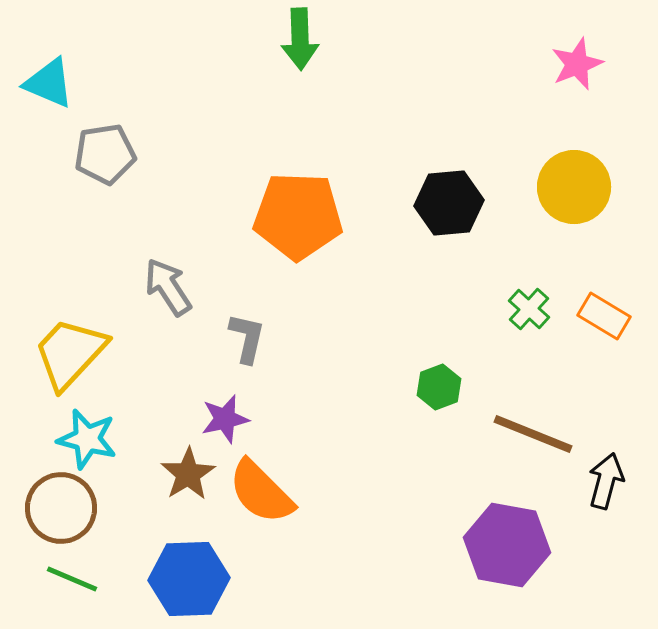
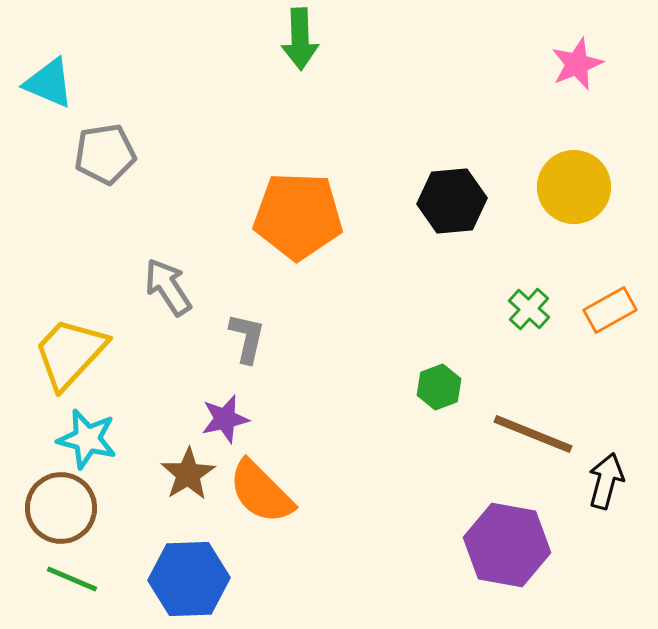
black hexagon: moved 3 px right, 2 px up
orange rectangle: moved 6 px right, 6 px up; rotated 60 degrees counterclockwise
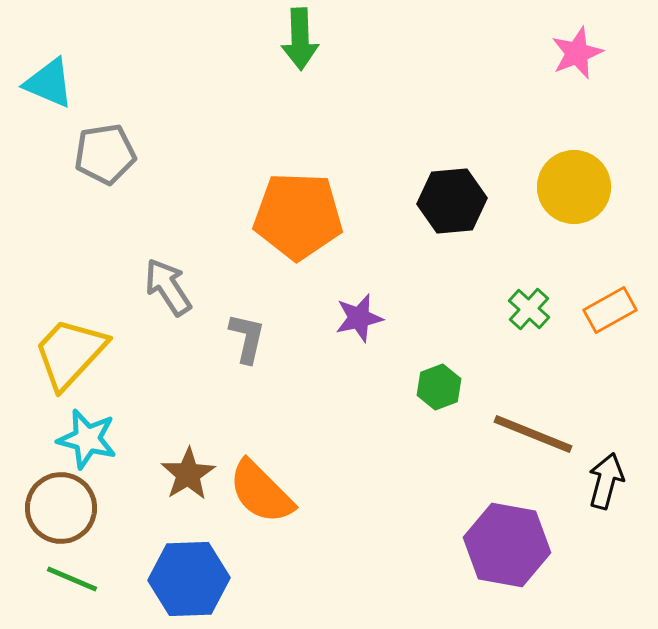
pink star: moved 11 px up
purple star: moved 134 px right, 101 px up
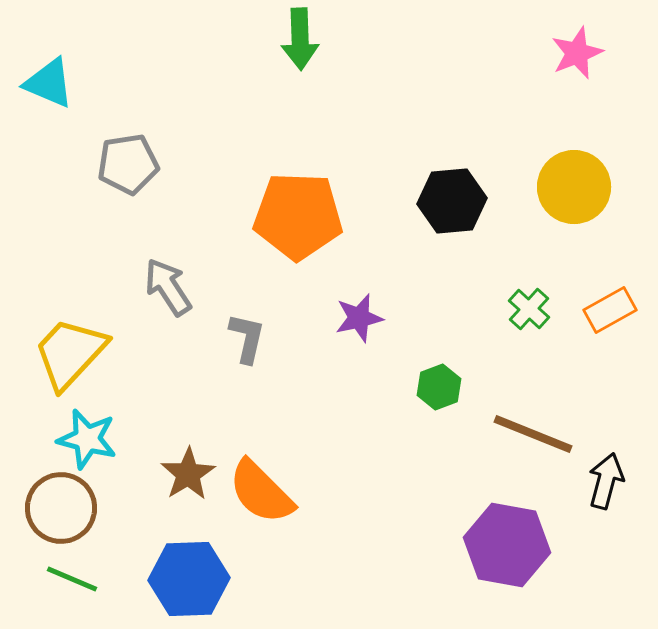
gray pentagon: moved 23 px right, 10 px down
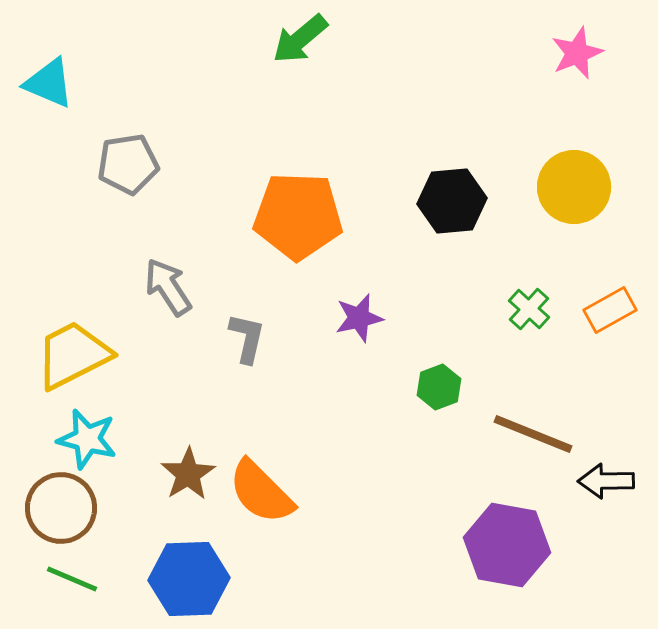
green arrow: rotated 52 degrees clockwise
yellow trapezoid: moved 3 px right, 2 px down; rotated 20 degrees clockwise
black arrow: rotated 106 degrees counterclockwise
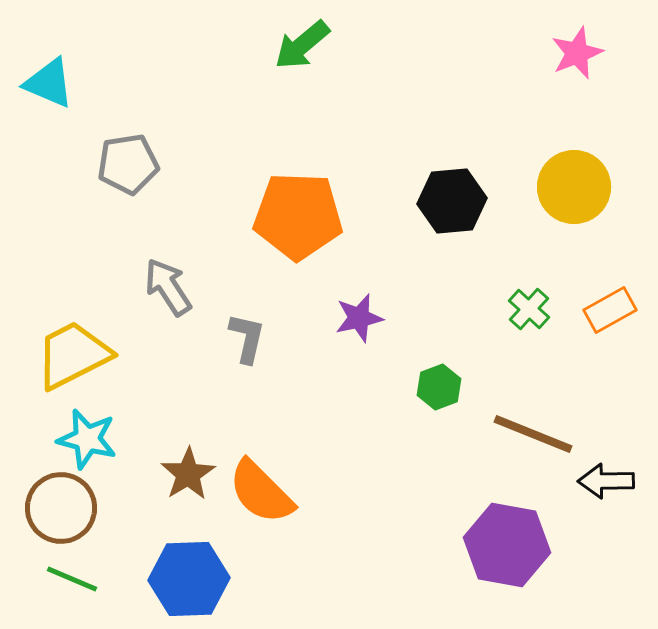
green arrow: moved 2 px right, 6 px down
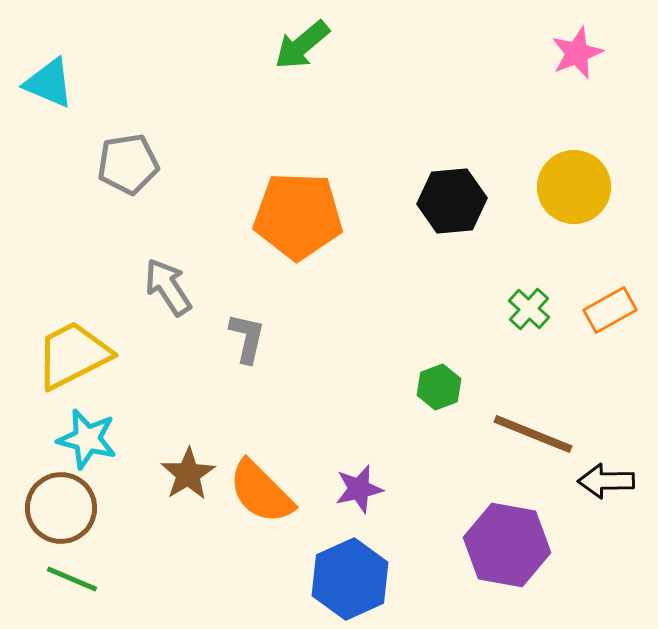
purple star: moved 171 px down
blue hexagon: moved 161 px right; rotated 22 degrees counterclockwise
